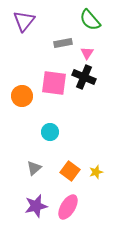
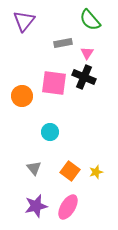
gray triangle: rotated 28 degrees counterclockwise
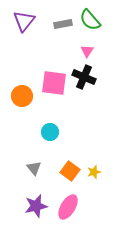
gray rectangle: moved 19 px up
pink triangle: moved 2 px up
yellow star: moved 2 px left
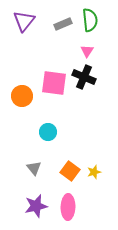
green semicircle: rotated 145 degrees counterclockwise
gray rectangle: rotated 12 degrees counterclockwise
cyan circle: moved 2 px left
pink ellipse: rotated 30 degrees counterclockwise
